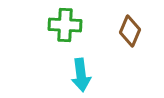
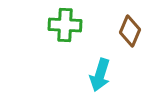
cyan arrow: moved 19 px right; rotated 24 degrees clockwise
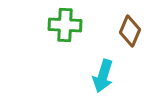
cyan arrow: moved 3 px right, 1 px down
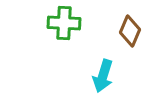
green cross: moved 1 px left, 2 px up
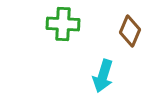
green cross: moved 1 px left, 1 px down
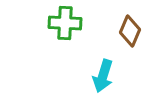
green cross: moved 2 px right, 1 px up
